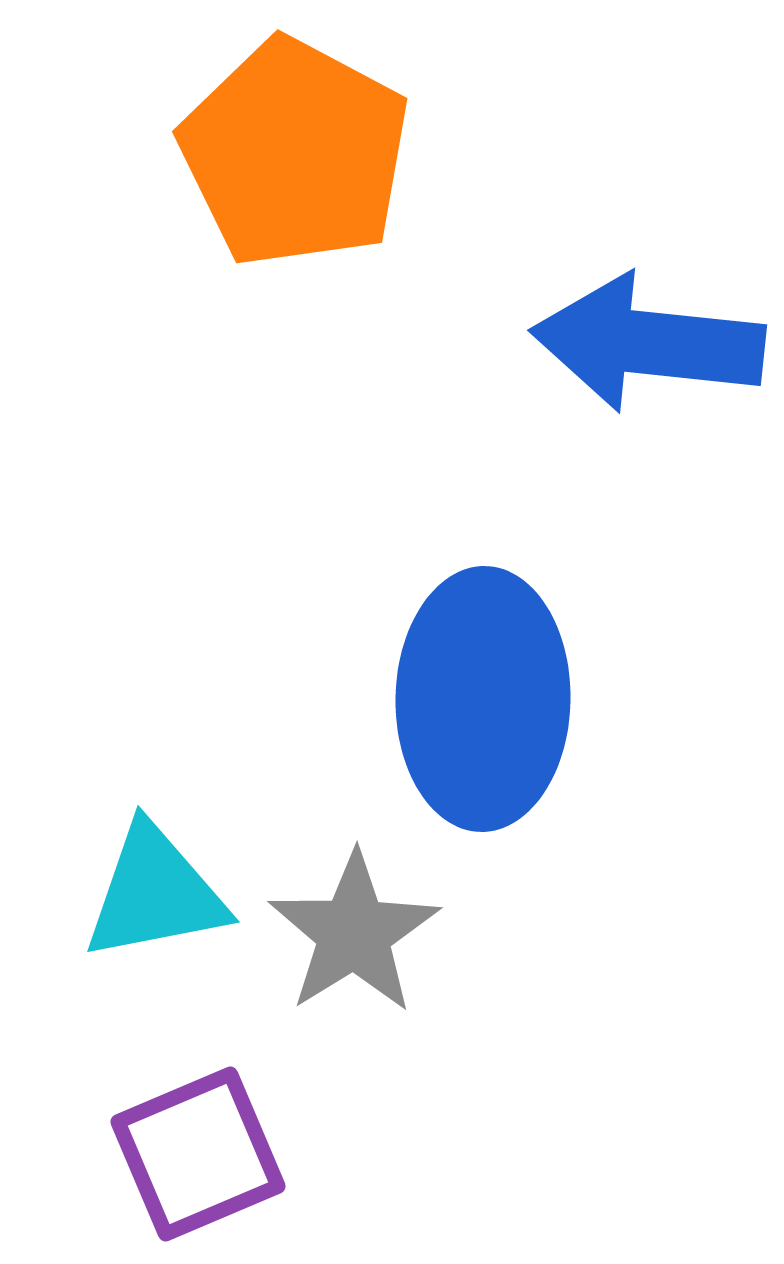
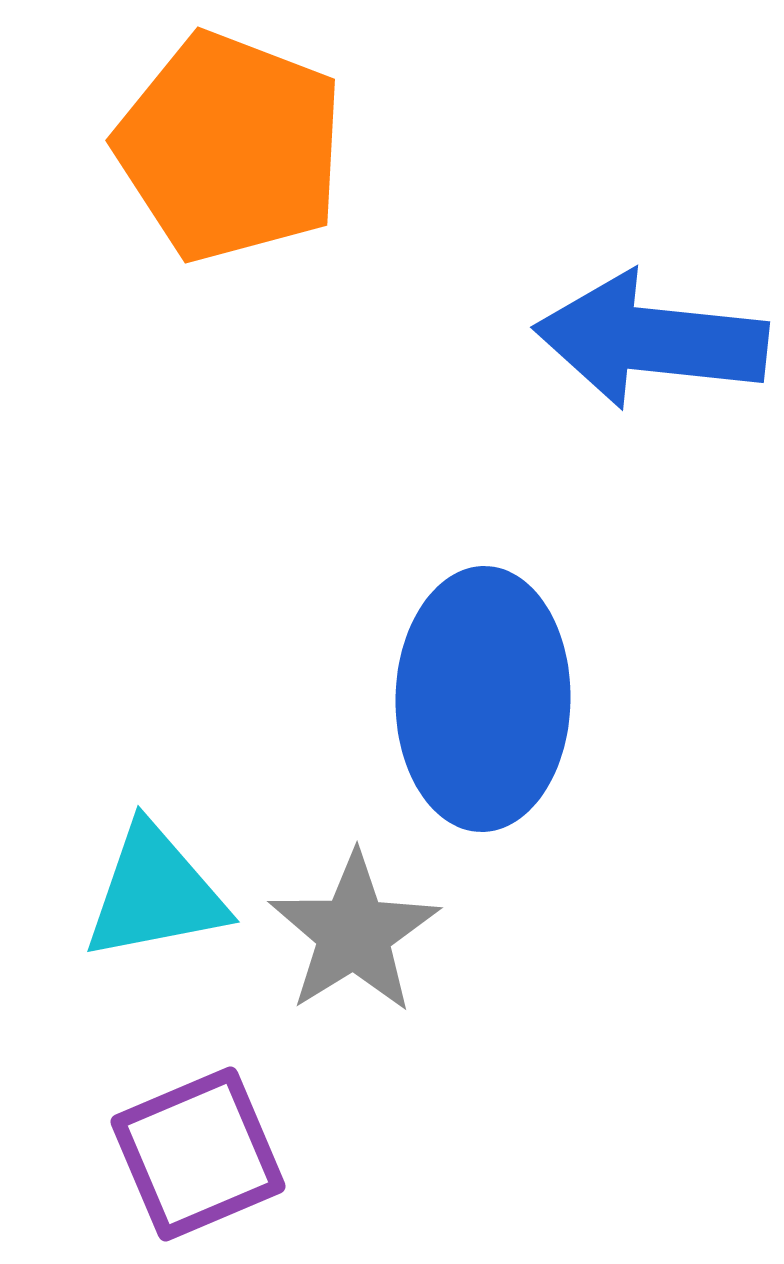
orange pentagon: moved 65 px left, 6 px up; rotated 7 degrees counterclockwise
blue arrow: moved 3 px right, 3 px up
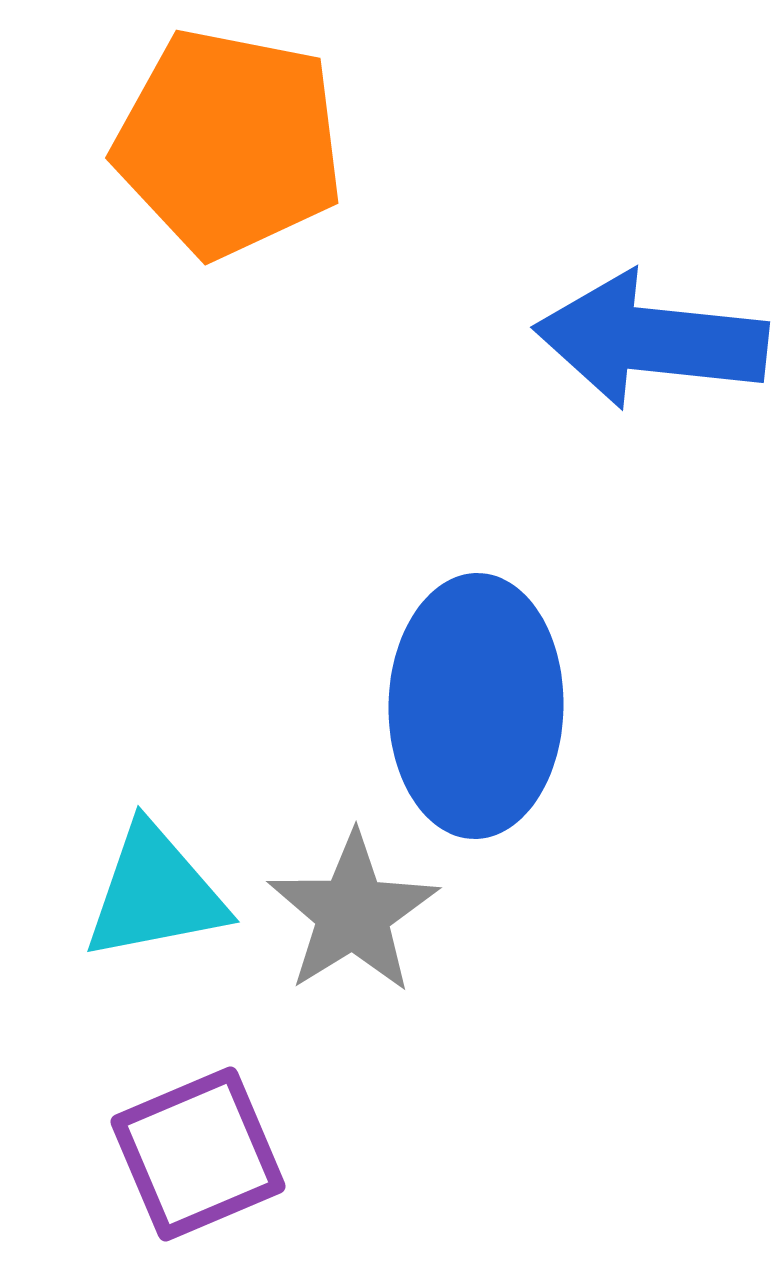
orange pentagon: moved 1 px left, 4 px up; rotated 10 degrees counterclockwise
blue ellipse: moved 7 px left, 7 px down
gray star: moved 1 px left, 20 px up
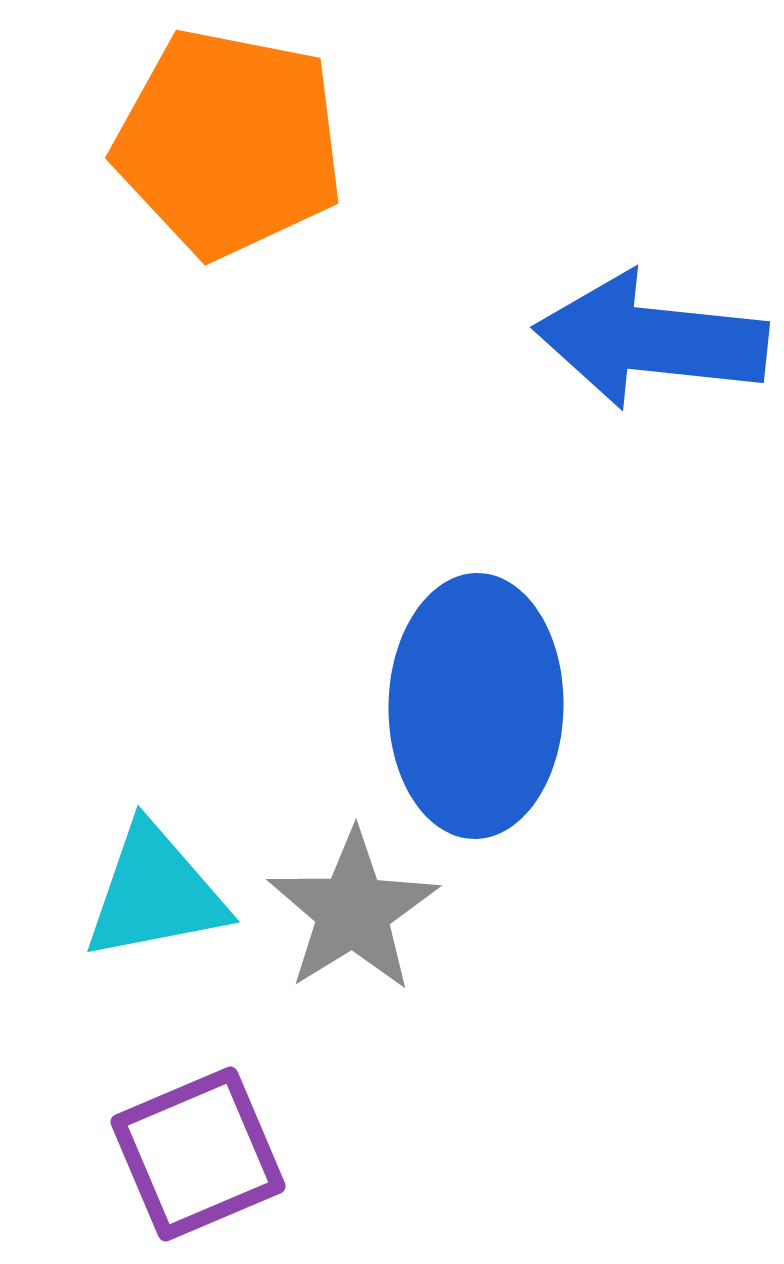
gray star: moved 2 px up
